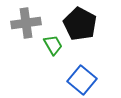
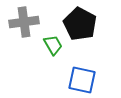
gray cross: moved 2 px left, 1 px up
blue square: rotated 28 degrees counterclockwise
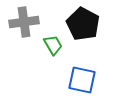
black pentagon: moved 3 px right
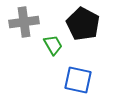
blue square: moved 4 px left
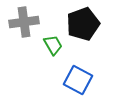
black pentagon: rotated 24 degrees clockwise
blue square: rotated 16 degrees clockwise
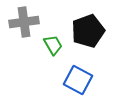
black pentagon: moved 5 px right, 7 px down
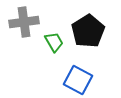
black pentagon: rotated 12 degrees counterclockwise
green trapezoid: moved 1 px right, 3 px up
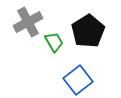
gray cross: moved 4 px right; rotated 20 degrees counterclockwise
blue square: rotated 24 degrees clockwise
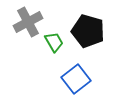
black pentagon: rotated 24 degrees counterclockwise
blue square: moved 2 px left, 1 px up
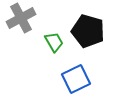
gray cross: moved 7 px left, 4 px up
blue square: rotated 12 degrees clockwise
